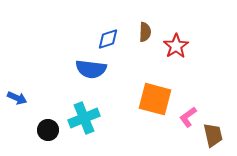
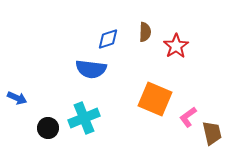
orange square: rotated 8 degrees clockwise
black circle: moved 2 px up
brown trapezoid: moved 1 px left, 2 px up
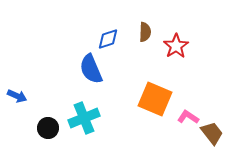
blue semicircle: rotated 60 degrees clockwise
blue arrow: moved 2 px up
pink L-shape: rotated 70 degrees clockwise
brown trapezoid: rotated 25 degrees counterclockwise
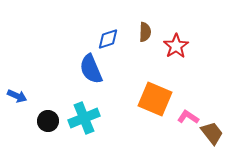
black circle: moved 7 px up
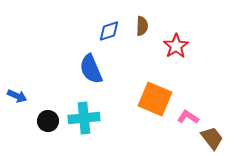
brown semicircle: moved 3 px left, 6 px up
blue diamond: moved 1 px right, 8 px up
cyan cross: rotated 16 degrees clockwise
brown trapezoid: moved 5 px down
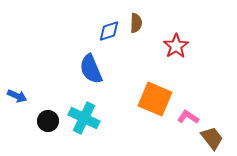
brown semicircle: moved 6 px left, 3 px up
cyan cross: rotated 32 degrees clockwise
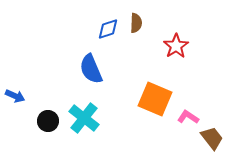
blue diamond: moved 1 px left, 2 px up
blue arrow: moved 2 px left
cyan cross: rotated 12 degrees clockwise
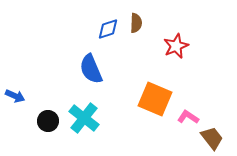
red star: rotated 10 degrees clockwise
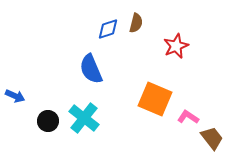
brown semicircle: rotated 12 degrees clockwise
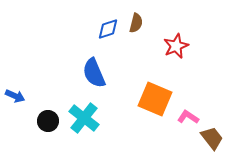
blue semicircle: moved 3 px right, 4 px down
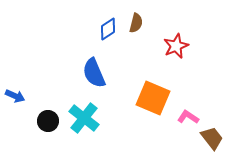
blue diamond: rotated 15 degrees counterclockwise
orange square: moved 2 px left, 1 px up
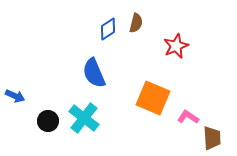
brown trapezoid: rotated 35 degrees clockwise
